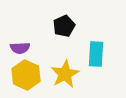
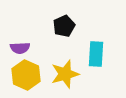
yellow star: rotated 12 degrees clockwise
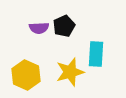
purple semicircle: moved 19 px right, 20 px up
yellow star: moved 5 px right, 2 px up
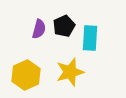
purple semicircle: moved 1 px down; rotated 72 degrees counterclockwise
cyan rectangle: moved 6 px left, 16 px up
yellow hexagon: rotated 12 degrees clockwise
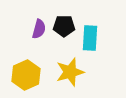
black pentagon: rotated 25 degrees clockwise
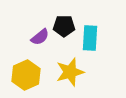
purple semicircle: moved 1 px right, 8 px down; rotated 36 degrees clockwise
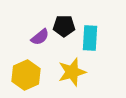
yellow star: moved 2 px right
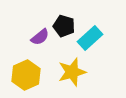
black pentagon: rotated 15 degrees clockwise
cyan rectangle: rotated 45 degrees clockwise
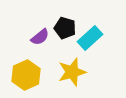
black pentagon: moved 1 px right, 2 px down
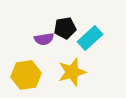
black pentagon: rotated 25 degrees counterclockwise
purple semicircle: moved 4 px right, 2 px down; rotated 30 degrees clockwise
yellow hexagon: rotated 16 degrees clockwise
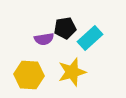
yellow hexagon: moved 3 px right; rotated 12 degrees clockwise
